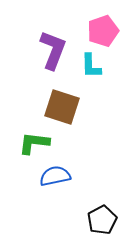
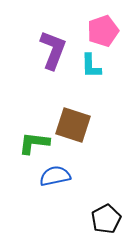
brown square: moved 11 px right, 18 px down
black pentagon: moved 4 px right, 1 px up
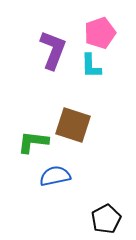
pink pentagon: moved 3 px left, 2 px down
green L-shape: moved 1 px left, 1 px up
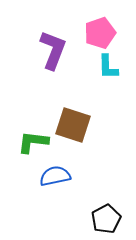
cyan L-shape: moved 17 px right, 1 px down
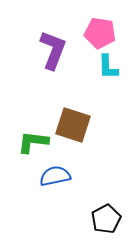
pink pentagon: rotated 28 degrees clockwise
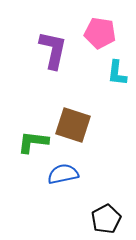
purple L-shape: rotated 9 degrees counterclockwise
cyan L-shape: moved 9 px right, 6 px down; rotated 8 degrees clockwise
blue semicircle: moved 8 px right, 2 px up
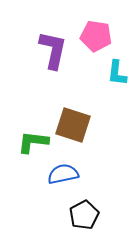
pink pentagon: moved 4 px left, 3 px down
black pentagon: moved 22 px left, 4 px up
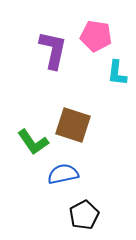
green L-shape: rotated 132 degrees counterclockwise
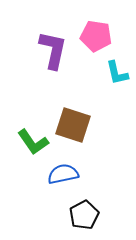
cyan L-shape: rotated 20 degrees counterclockwise
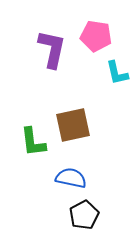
purple L-shape: moved 1 px left, 1 px up
brown square: rotated 30 degrees counterclockwise
green L-shape: rotated 28 degrees clockwise
blue semicircle: moved 8 px right, 4 px down; rotated 24 degrees clockwise
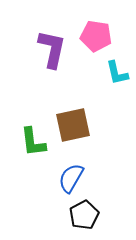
blue semicircle: rotated 72 degrees counterclockwise
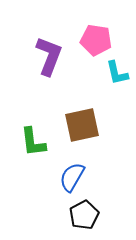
pink pentagon: moved 4 px down
purple L-shape: moved 3 px left, 7 px down; rotated 9 degrees clockwise
brown square: moved 9 px right
blue semicircle: moved 1 px right, 1 px up
